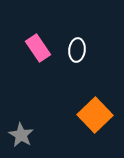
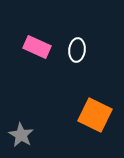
pink rectangle: moved 1 px left, 1 px up; rotated 32 degrees counterclockwise
orange square: rotated 20 degrees counterclockwise
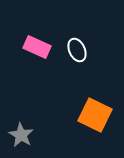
white ellipse: rotated 30 degrees counterclockwise
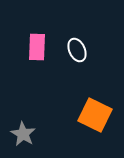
pink rectangle: rotated 68 degrees clockwise
gray star: moved 2 px right, 1 px up
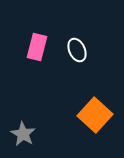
pink rectangle: rotated 12 degrees clockwise
orange square: rotated 16 degrees clockwise
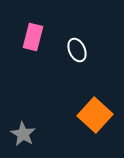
pink rectangle: moved 4 px left, 10 px up
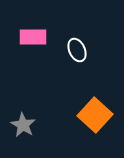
pink rectangle: rotated 76 degrees clockwise
gray star: moved 9 px up
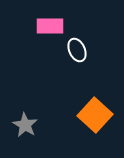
pink rectangle: moved 17 px right, 11 px up
gray star: moved 2 px right
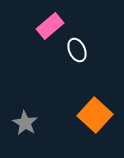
pink rectangle: rotated 40 degrees counterclockwise
gray star: moved 2 px up
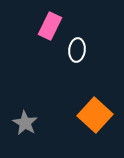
pink rectangle: rotated 24 degrees counterclockwise
white ellipse: rotated 30 degrees clockwise
